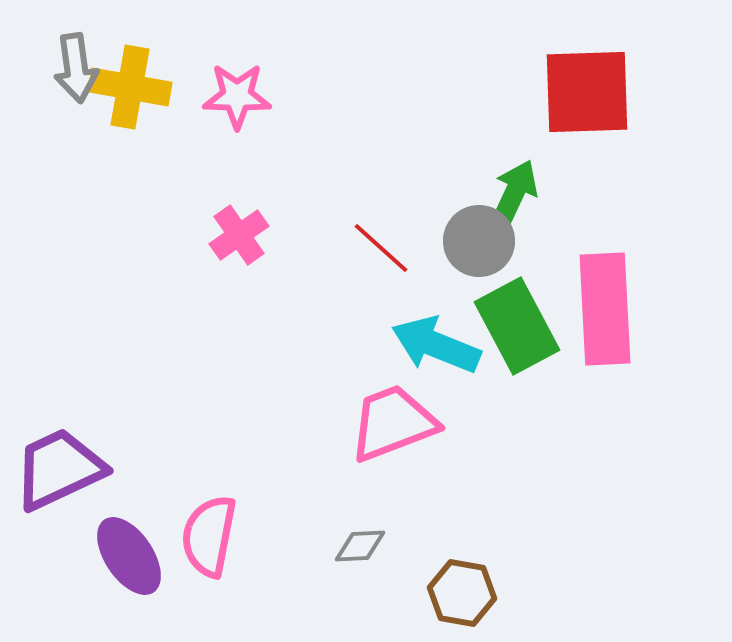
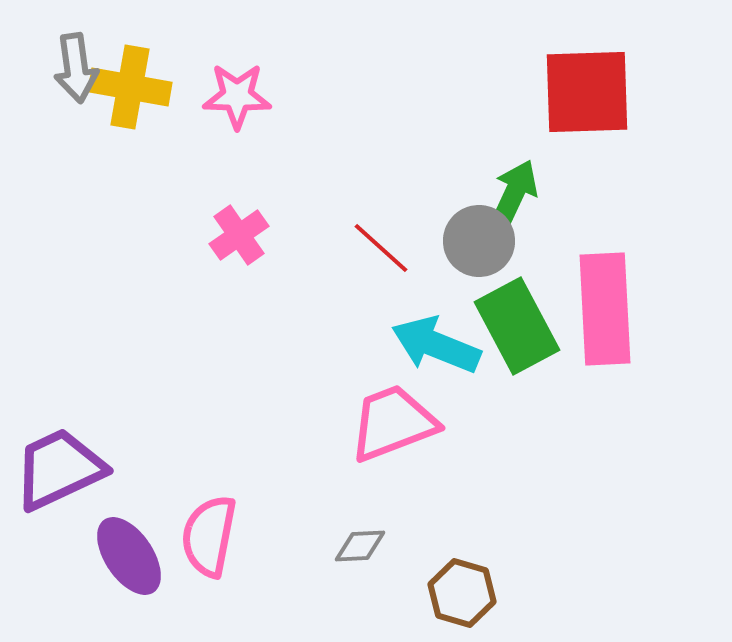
brown hexagon: rotated 6 degrees clockwise
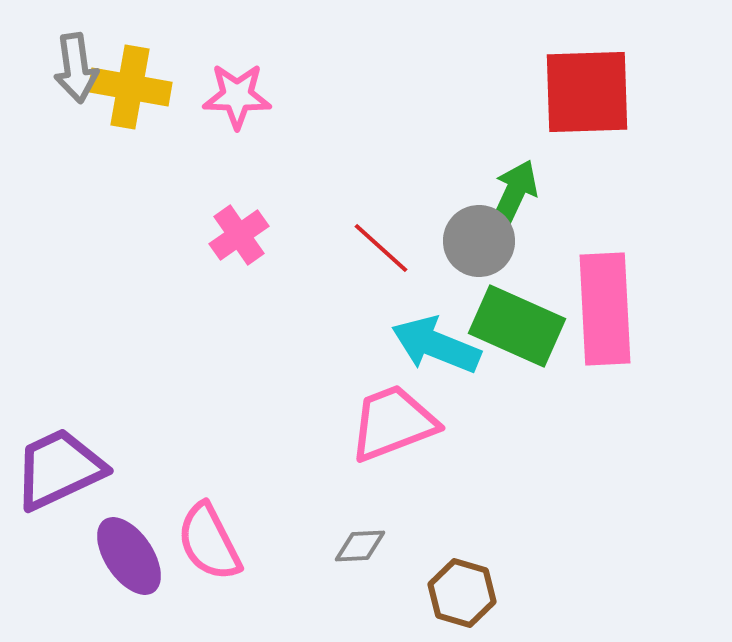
green rectangle: rotated 38 degrees counterclockwise
pink semicircle: moved 6 px down; rotated 38 degrees counterclockwise
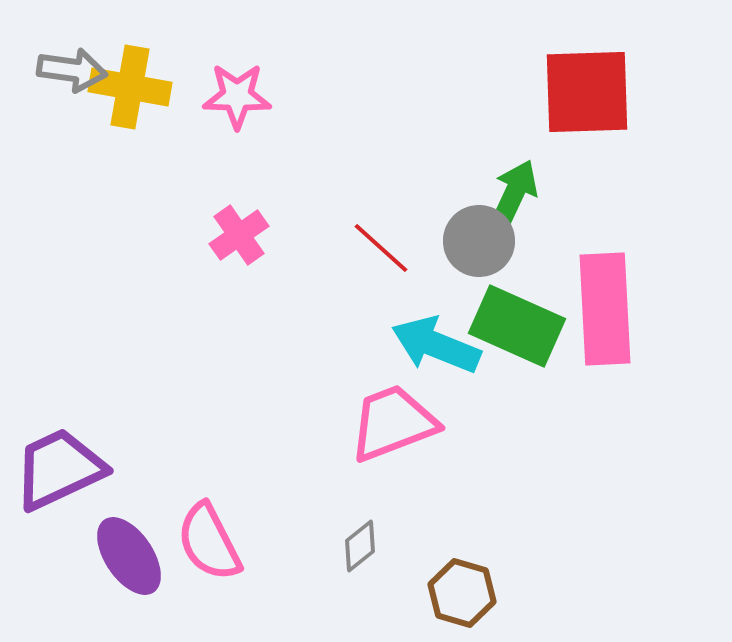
gray arrow: moved 4 px left, 2 px down; rotated 74 degrees counterclockwise
gray diamond: rotated 36 degrees counterclockwise
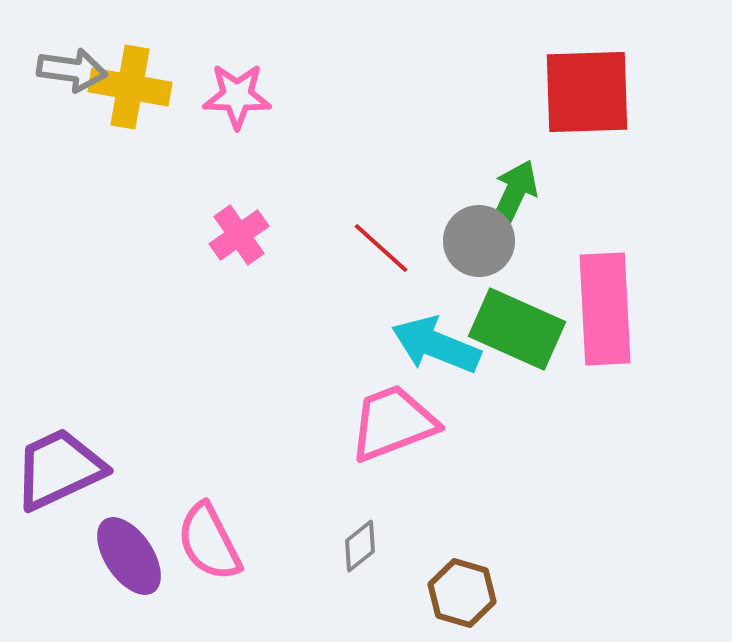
green rectangle: moved 3 px down
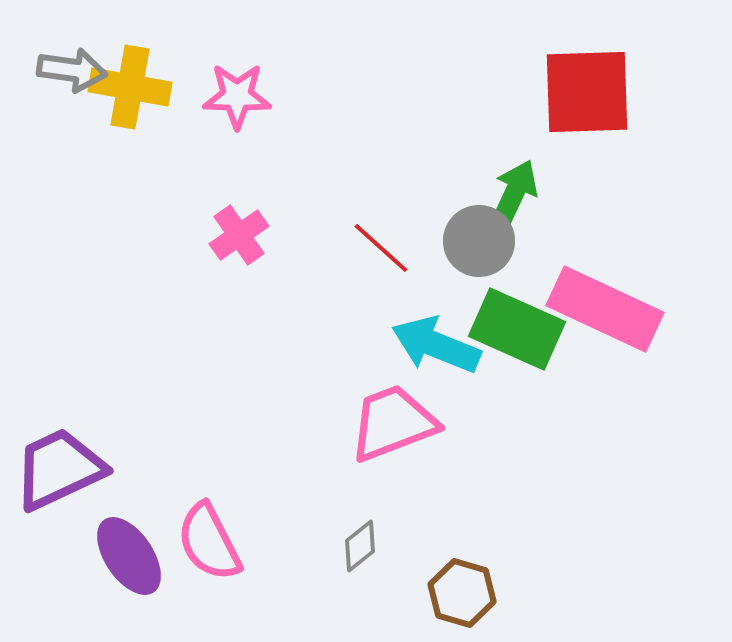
pink rectangle: rotated 62 degrees counterclockwise
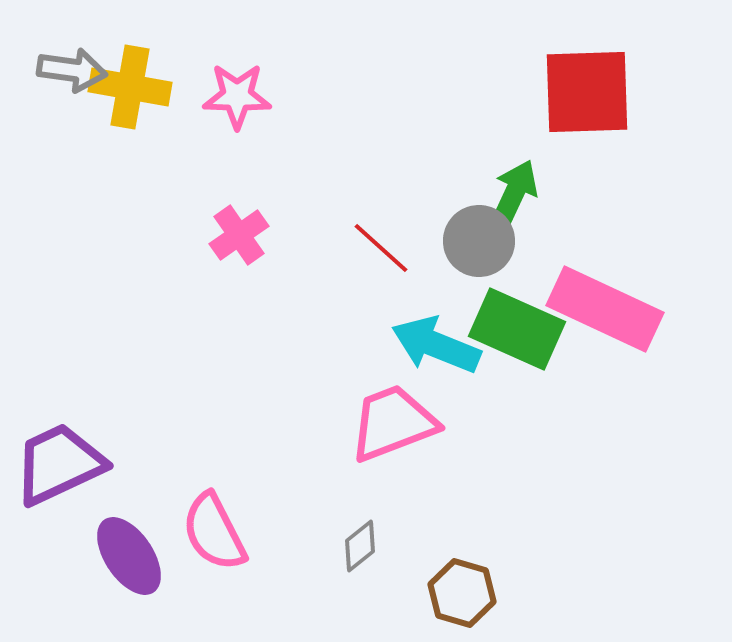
purple trapezoid: moved 5 px up
pink semicircle: moved 5 px right, 10 px up
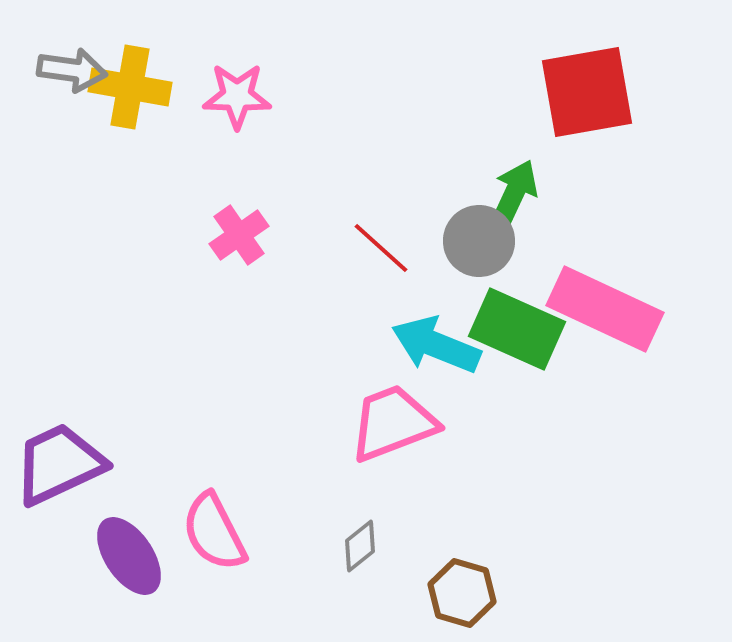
red square: rotated 8 degrees counterclockwise
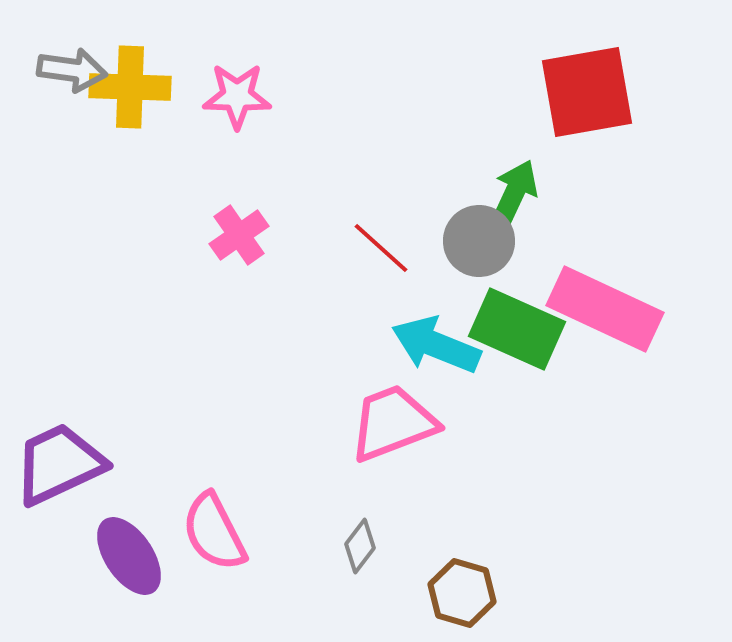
yellow cross: rotated 8 degrees counterclockwise
gray diamond: rotated 14 degrees counterclockwise
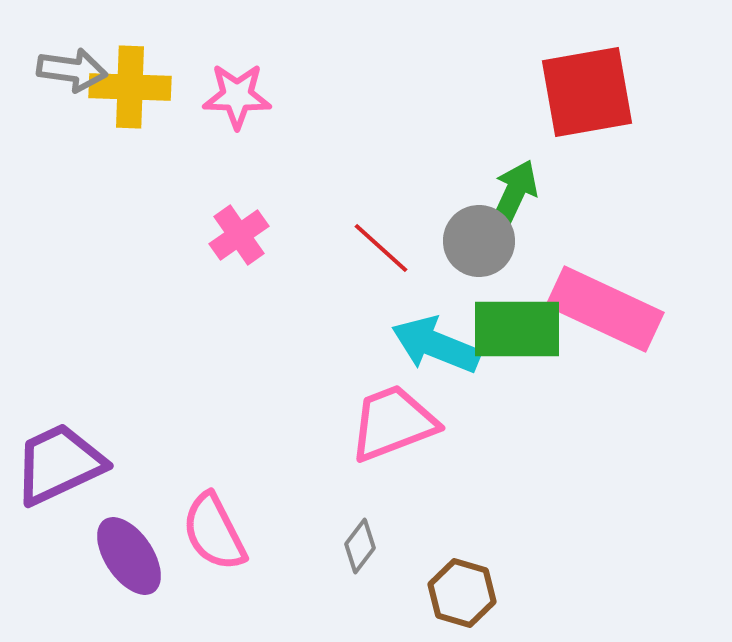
green rectangle: rotated 24 degrees counterclockwise
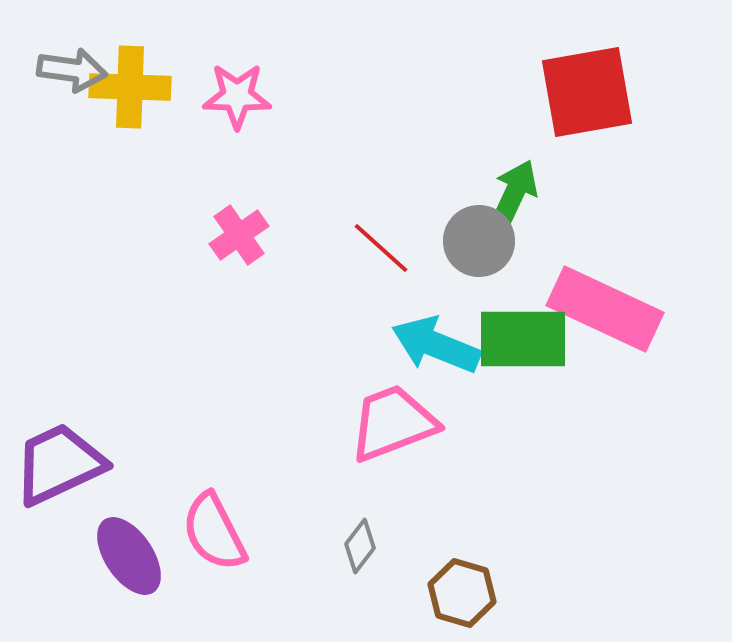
green rectangle: moved 6 px right, 10 px down
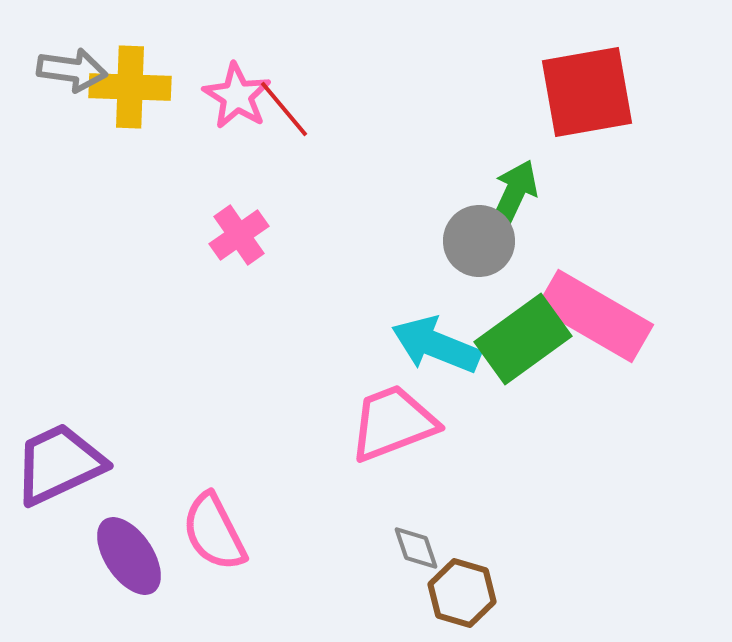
pink star: rotated 30 degrees clockwise
red line: moved 97 px left, 139 px up; rotated 8 degrees clockwise
pink rectangle: moved 10 px left, 7 px down; rotated 5 degrees clockwise
green rectangle: rotated 36 degrees counterclockwise
gray diamond: moved 56 px right, 2 px down; rotated 56 degrees counterclockwise
